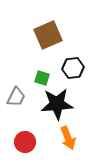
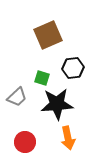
gray trapezoid: moved 1 px right; rotated 20 degrees clockwise
orange arrow: rotated 10 degrees clockwise
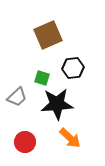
orange arrow: moved 2 px right; rotated 35 degrees counterclockwise
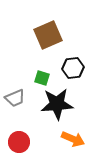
gray trapezoid: moved 2 px left, 1 px down; rotated 20 degrees clockwise
orange arrow: moved 3 px right, 1 px down; rotated 20 degrees counterclockwise
red circle: moved 6 px left
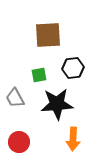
brown square: rotated 20 degrees clockwise
green square: moved 3 px left, 3 px up; rotated 28 degrees counterclockwise
gray trapezoid: rotated 85 degrees clockwise
orange arrow: rotated 70 degrees clockwise
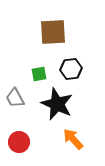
brown square: moved 5 px right, 3 px up
black hexagon: moved 2 px left, 1 px down
green square: moved 1 px up
black star: rotated 28 degrees clockwise
orange arrow: rotated 135 degrees clockwise
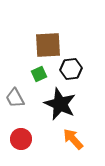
brown square: moved 5 px left, 13 px down
green square: rotated 14 degrees counterclockwise
black star: moved 3 px right
red circle: moved 2 px right, 3 px up
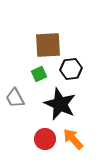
red circle: moved 24 px right
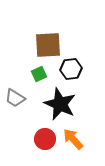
gray trapezoid: rotated 30 degrees counterclockwise
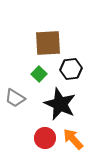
brown square: moved 2 px up
green square: rotated 21 degrees counterclockwise
red circle: moved 1 px up
